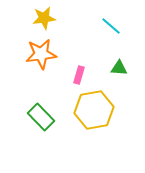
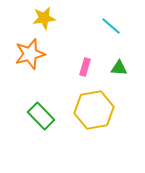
orange star: moved 11 px left; rotated 8 degrees counterclockwise
pink rectangle: moved 6 px right, 8 px up
green rectangle: moved 1 px up
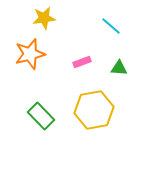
pink rectangle: moved 3 px left, 5 px up; rotated 54 degrees clockwise
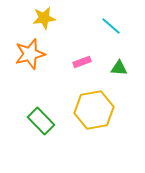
green rectangle: moved 5 px down
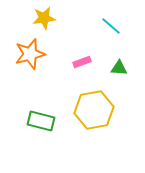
green rectangle: rotated 32 degrees counterclockwise
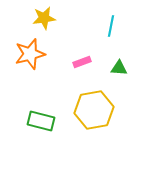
cyan line: rotated 60 degrees clockwise
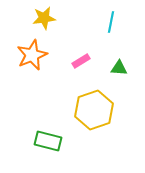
cyan line: moved 4 px up
orange star: moved 2 px right, 1 px down; rotated 8 degrees counterclockwise
pink rectangle: moved 1 px left, 1 px up; rotated 12 degrees counterclockwise
yellow hexagon: rotated 9 degrees counterclockwise
green rectangle: moved 7 px right, 20 px down
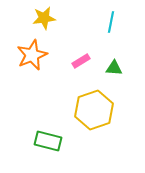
green triangle: moved 5 px left
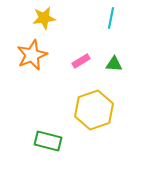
cyan line: moved 4 px up
green triangle: moved 4 px up
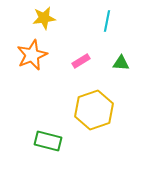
cyan line: moved 4 px left, 3 px down
green triangle: moved 7 px right, 1 px up
